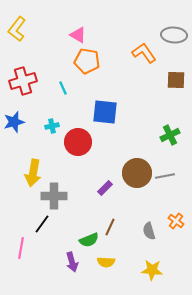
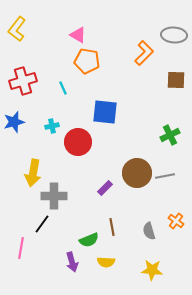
orange L-shape: rotated 80 degrees clockwise
brown line: moved 2 px right; rotated 36 degrees counterclockwise
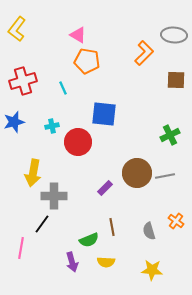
blue square: moved 1 px left, 2 px down
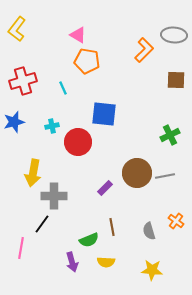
orange L-shape: moved 3 px up
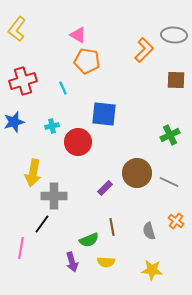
gray line: moved 4 px right, 6 px down; rotated 36 degrees clockwise
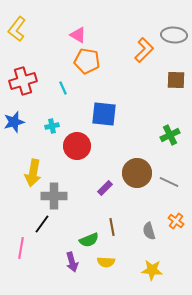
red circle: moved 1 px left, 4 px down
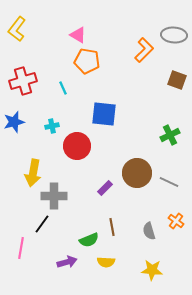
brown square: moved 1 px right; rotated 18 degrees clockwise
purple arrow: moved 5 px left; rotated 90 degrees counterclockwise
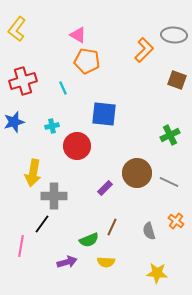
brown line: rotated 36 degrees clockwise
pink line: moved 2 px up
yellow star: moved 5 px right, 3 px down
